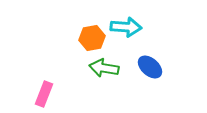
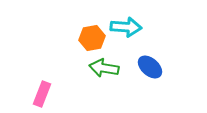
pink rectangle: moved 2 px left
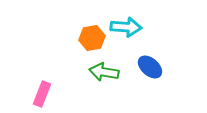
green arrow: moved 4 px down
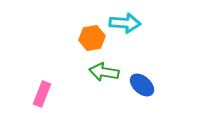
cyan arrow: moved 1 px left, 4 px up
blue ellipse: moved 8 px left, 18 px down
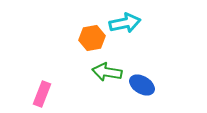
cyan arrow: rotated 16 degrees counterclockwise
green arrow: moved 3 px right
blue ellipse: rotated 10 degrees counterclockwise
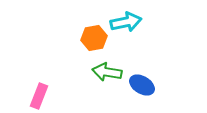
cyan arrow: moved 1 px right, 1 px up
orange hexagon: moved 2 px right
pink rectangle: moved 3 px left, 2 px down
